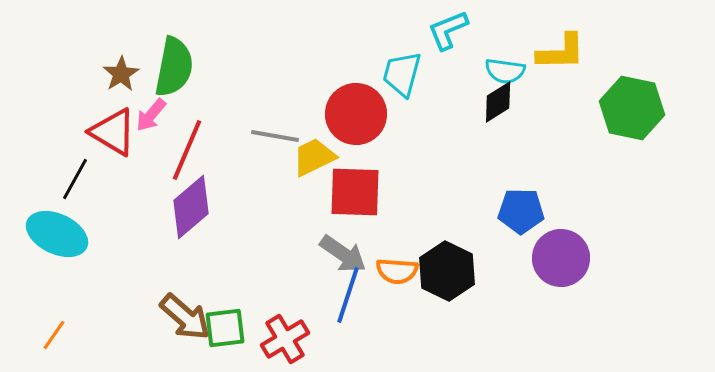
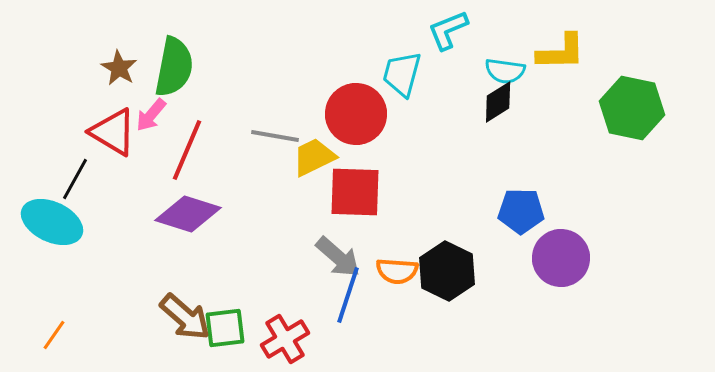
brown star: moved 2 px left, 6 px up; rotated 9 degrees counterclockwise
purple diamond: moved 3 px left, 7 px down; rotated 58 degrees clockwise
cyan ellipse: moved 5 px left, 12 px up
gray arrow: moved 5 px left, 3 px down; rotated 6 degrees clockwise
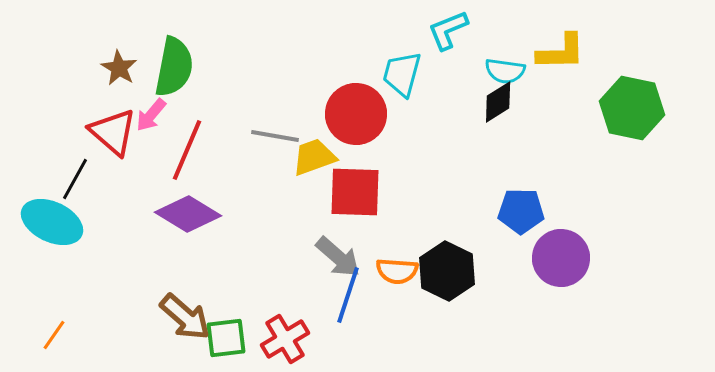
red triangle: rotated 10 degrees clockwise
yellow trapezoid: rotated 6 degrees clockwise
purple diamond: rotated 14 degrees clockwise
green square: moved 1 px right, 10 px down
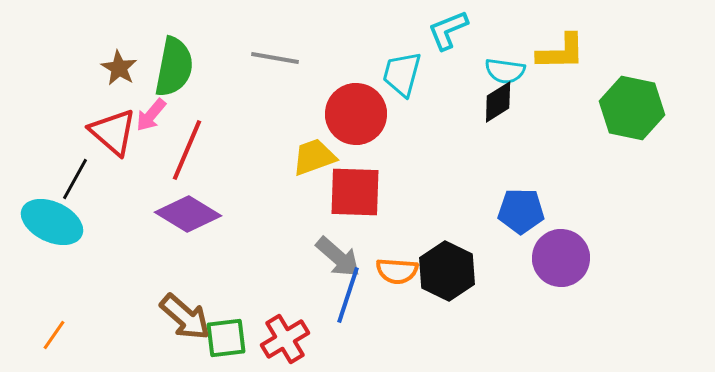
gray line: moved 78 px up
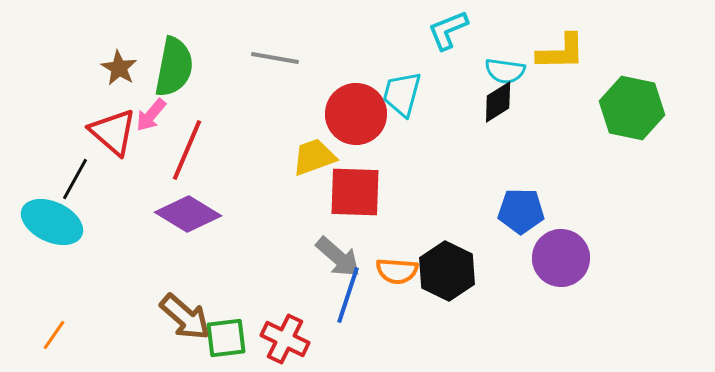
cyan trapezoid: moved 20 px down
red cross: rotated 33 degrees counterclockwise
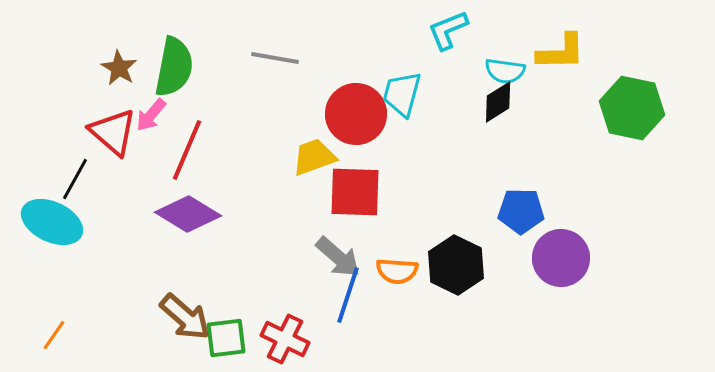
black hexagon: moved 9 px right, 6 px up
